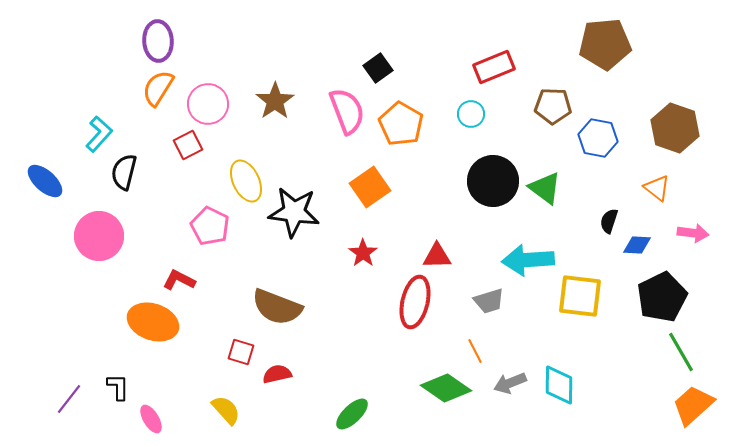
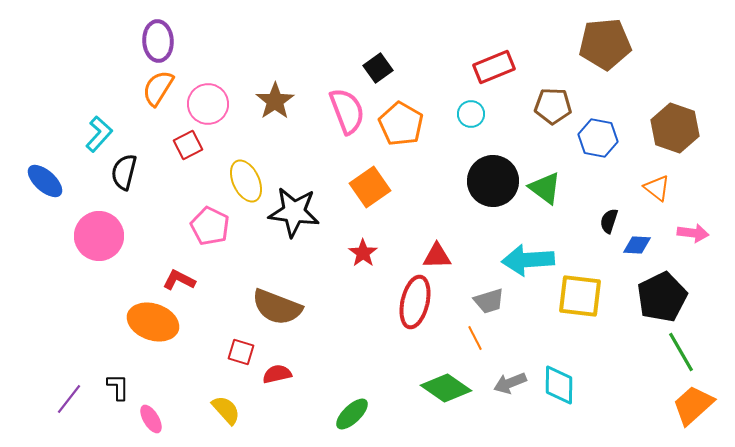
orange line at (475, 351): moved 13 px up
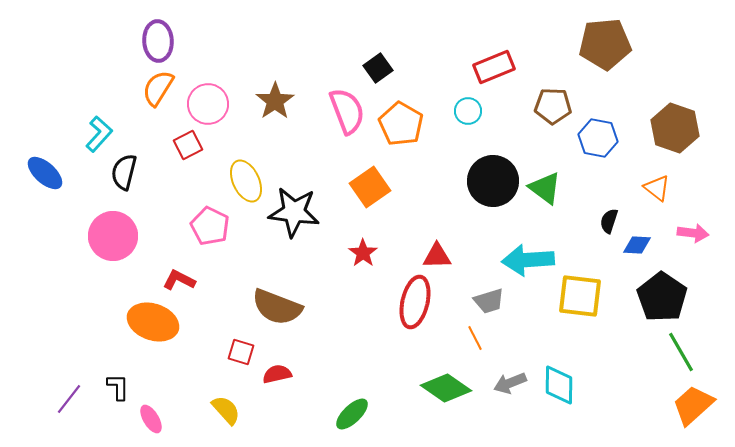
cyan circle at (471, 114): moved 3 px left, 3 px up
blue ellipse at (45, 181): moved 8 px up
pink circle at (99, 236): moved 14 px right
black pentagon at (662, 297): rotated 12 degrees counterclockwise
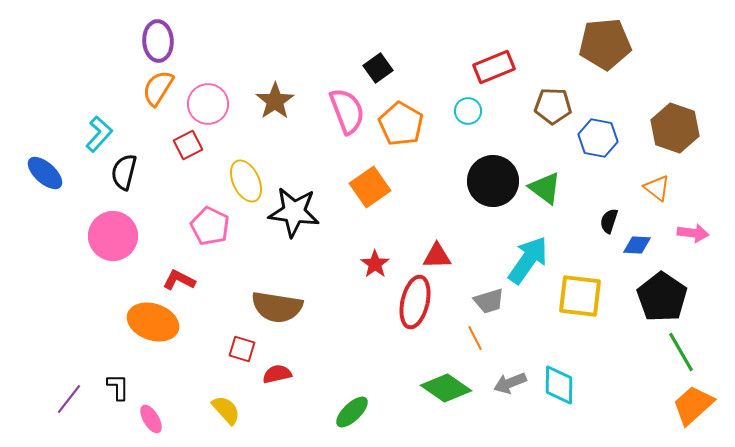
red star at (363, 253): moved 12 px right, 11 px down
cyan arrow at (528, 260): rotated 129 degrees clockwise
brown semicircle at (277, 307): rotated 12 degrees counterclockwise
red square at (241, 352): moved 1 px right, 3 px up
green ellipse at (352, 414): moved 2 px up
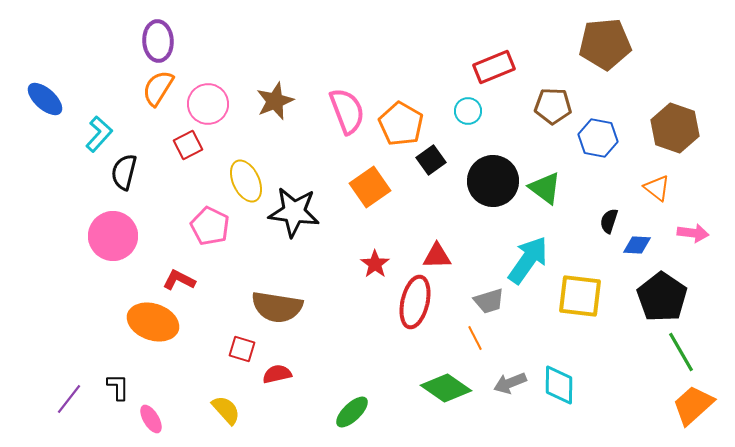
black square at (378, 68): moved 53 px right, 92 px down
brown star at (275, 101): rotated 12 degrees clockwise
blue ellipse at (45, 173): moved 74 px up
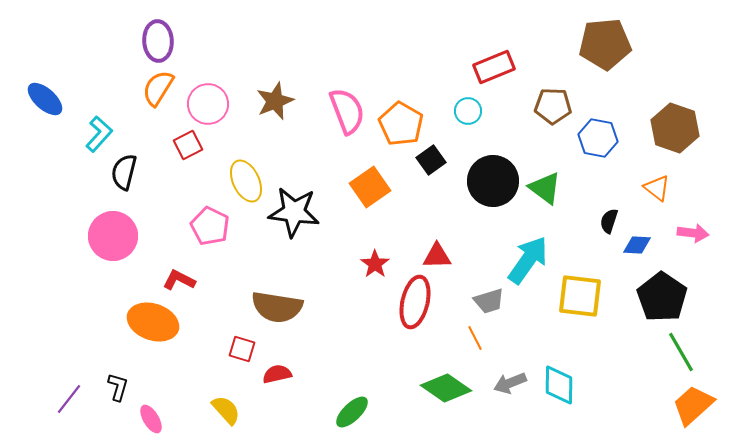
black L-shape at (118, 387): rotated 16 degrees clockwise
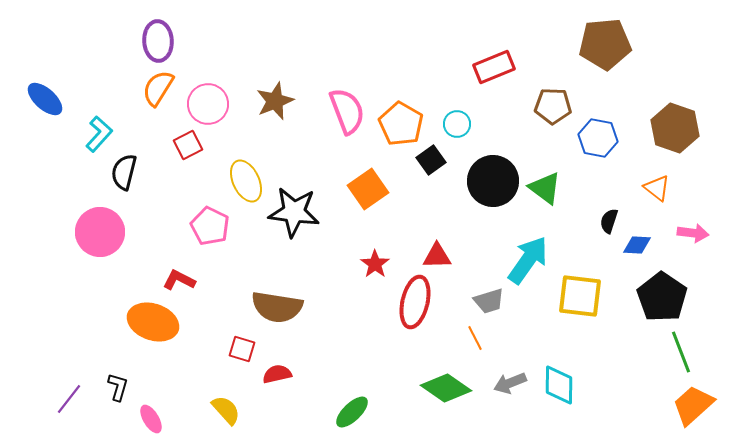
cyan circle at (468, 111): moved 11 px left, 13 px down
orange square at (370, 187): moved 2 px left, 2 px down
pink circle at (113, 236): moved 13 px left, 4 px up
green line at (681, 352): rotated 9 degrees clockwise
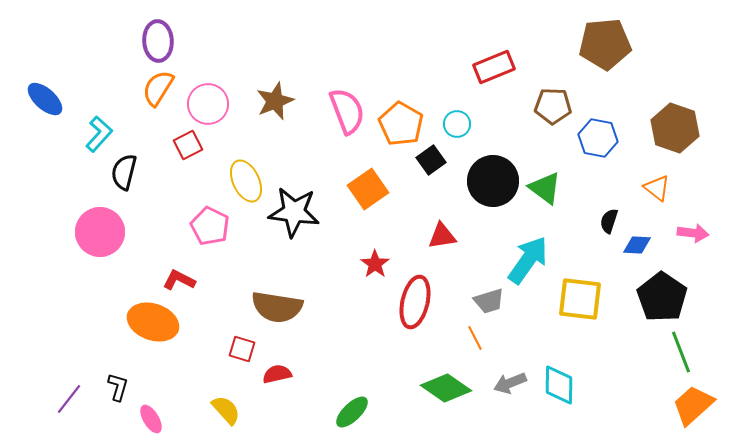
red triangle at (437, 256): moved 5 px right, 20 px up; rotated 8 degrees counterclockwise
yellow square at (580, 296): moved 3 px down
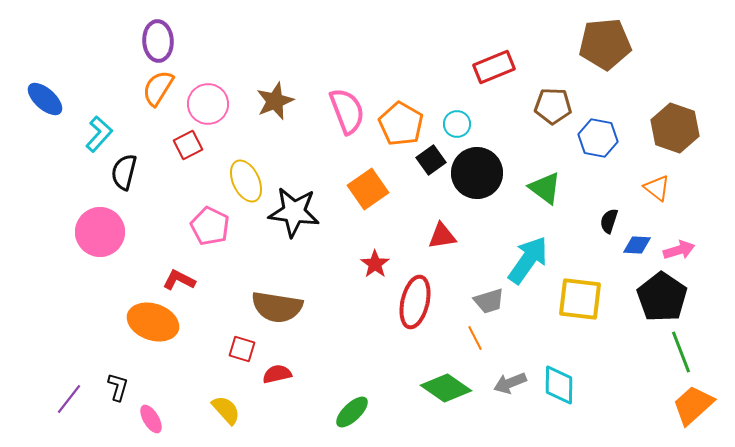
black circle at (493, 181): moved 16 px left, 8 px up
pink arrow at (693, 233): moved 14 px left, 17 px down; rotated 24 degrees counterclockwise
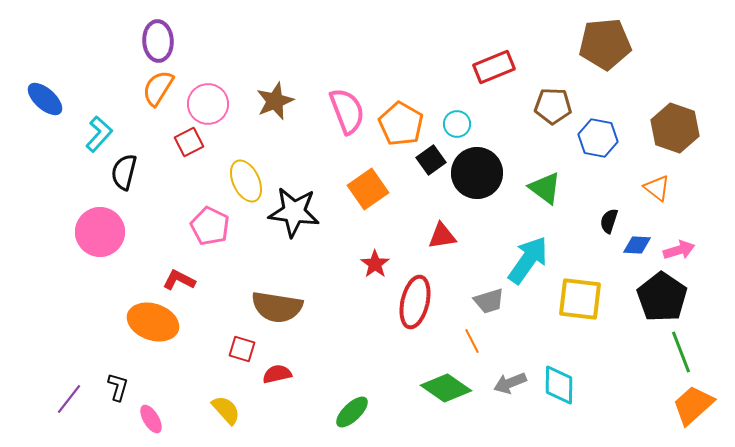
red square at (188, 145): moved 1 px right, 3 px up
orange line at (475, 338): moved 3 px left, 3 px down
